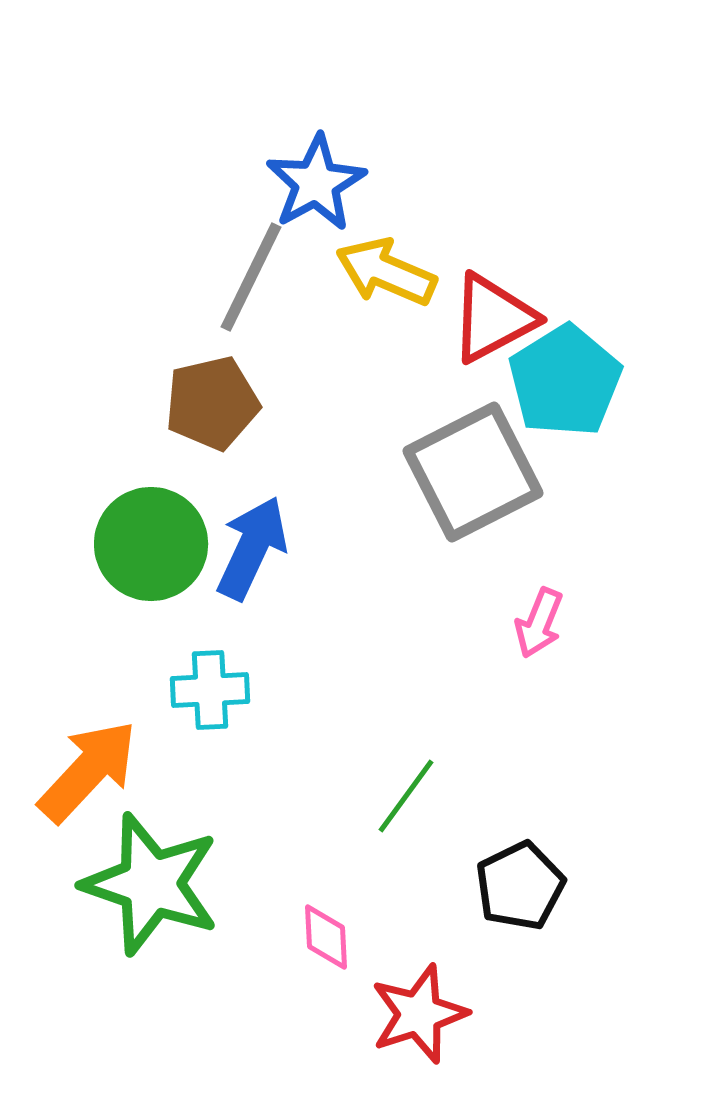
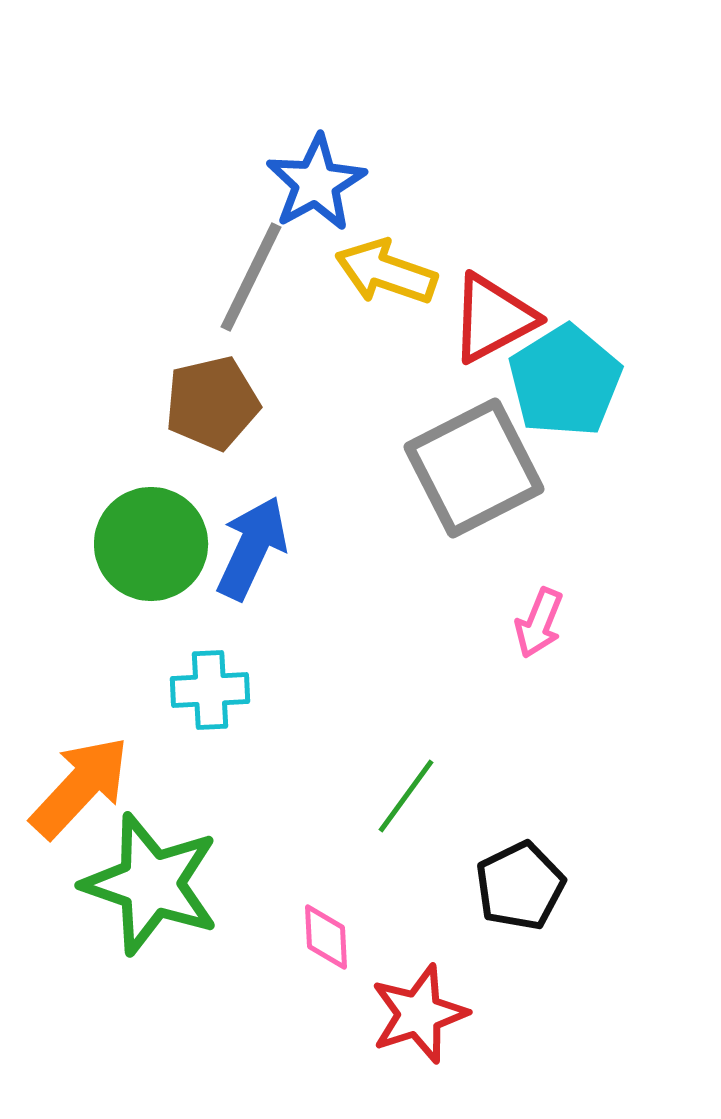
yellow arrow: rotated 4 degrees counterclockwise
gray square: moved 1 px right, 4 px up
orange arrow: moved 8 px left, 16 px down
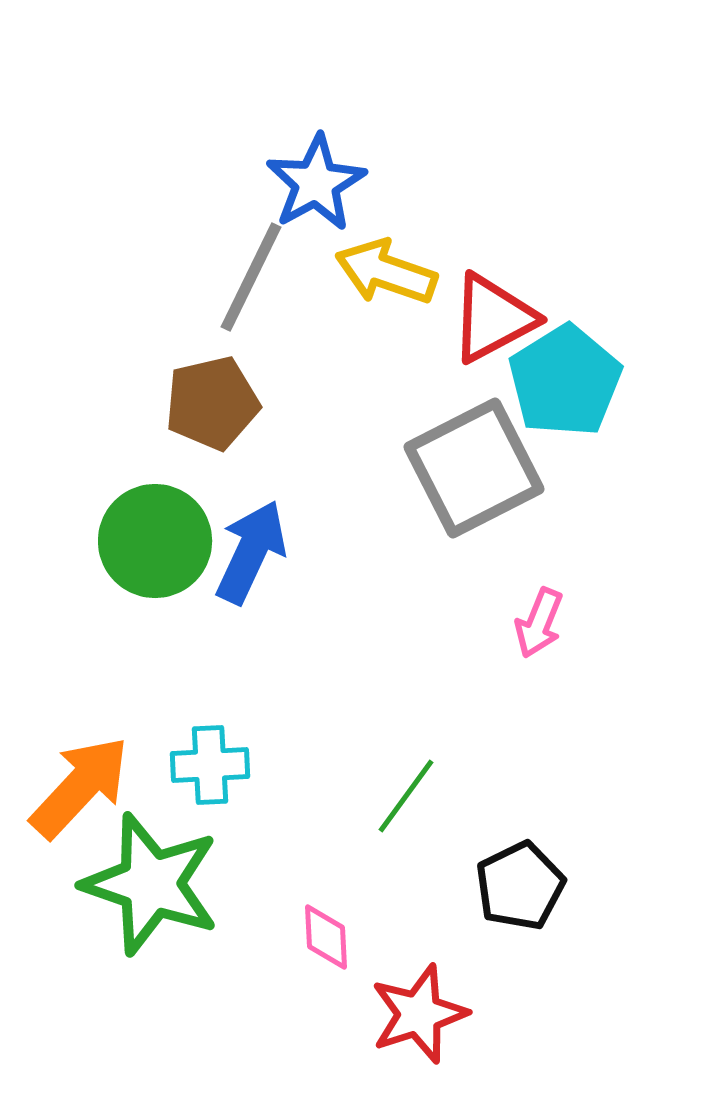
green circle: moved 4 px right, 3 px up
blue arrow: moved 1 px left, 4 px down
cyan cross: moved 75 px down
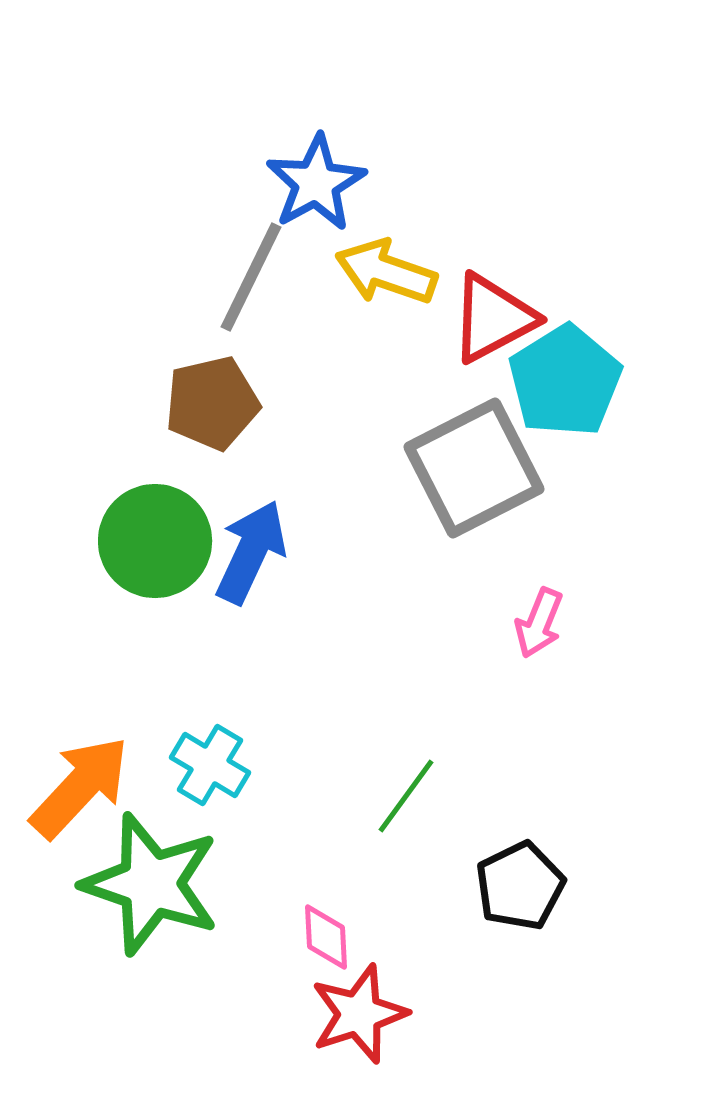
cyan cross: rotated 34 degrees clockwise
red star: moved 60 px left
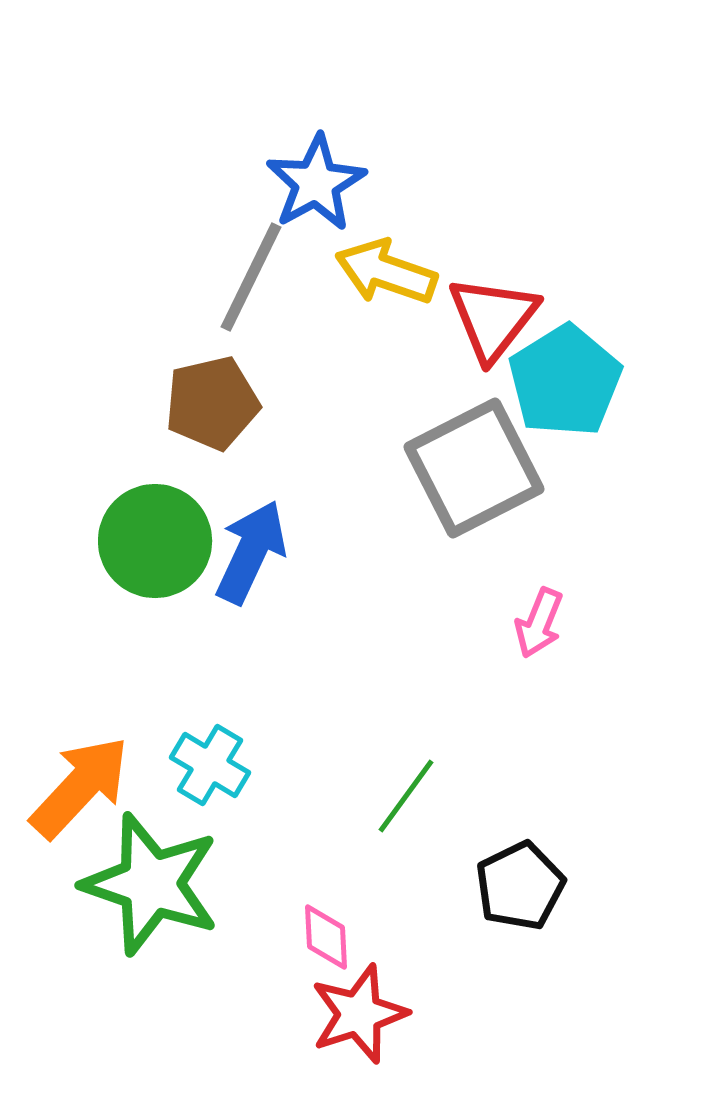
red triangle: rotated 24 degrees counterclockwise
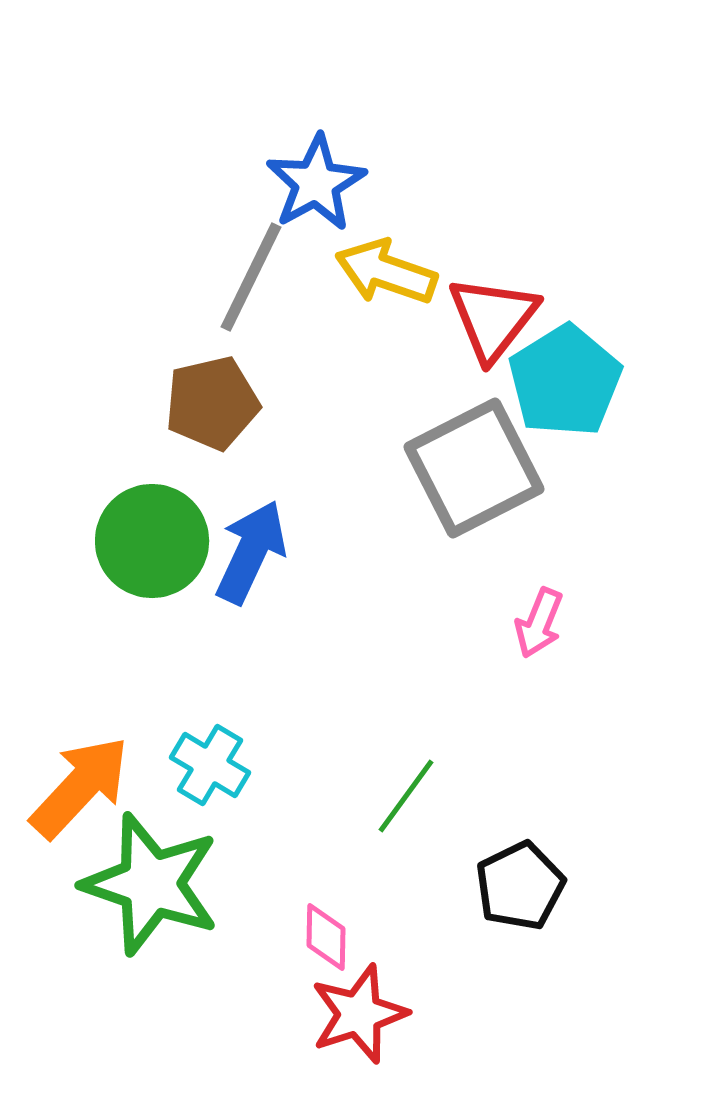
green circle: moved 3 px left
pink diamond: rotated 4 degrees clockwise
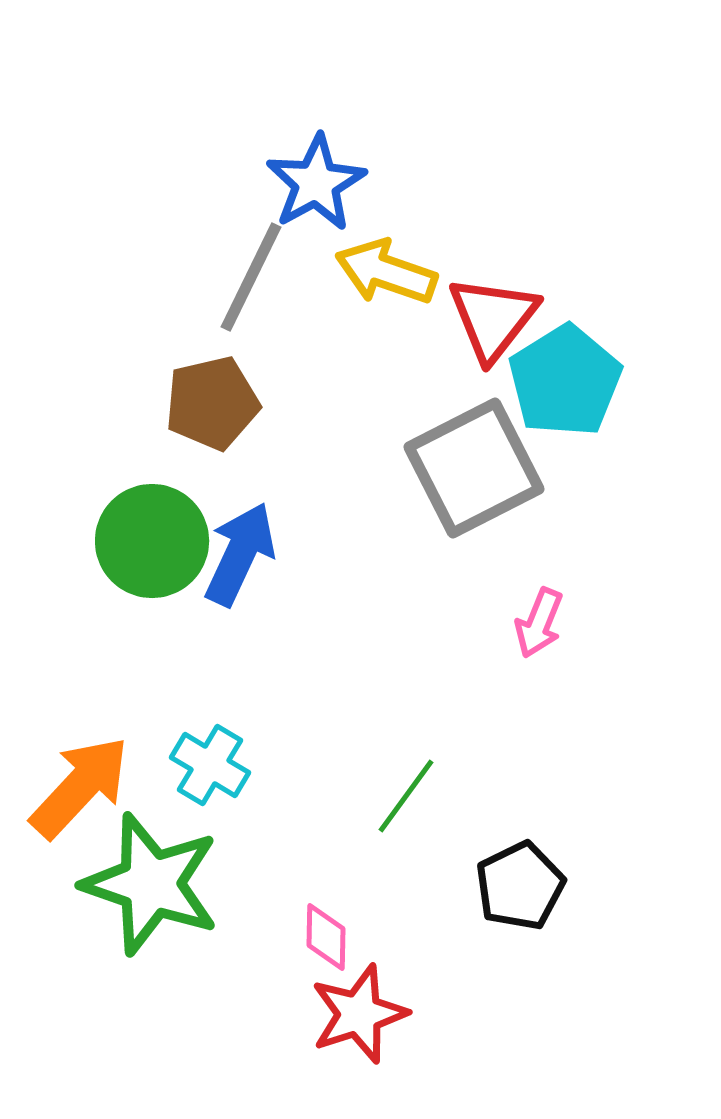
blue arrow: moved 11 px left, 2 px down
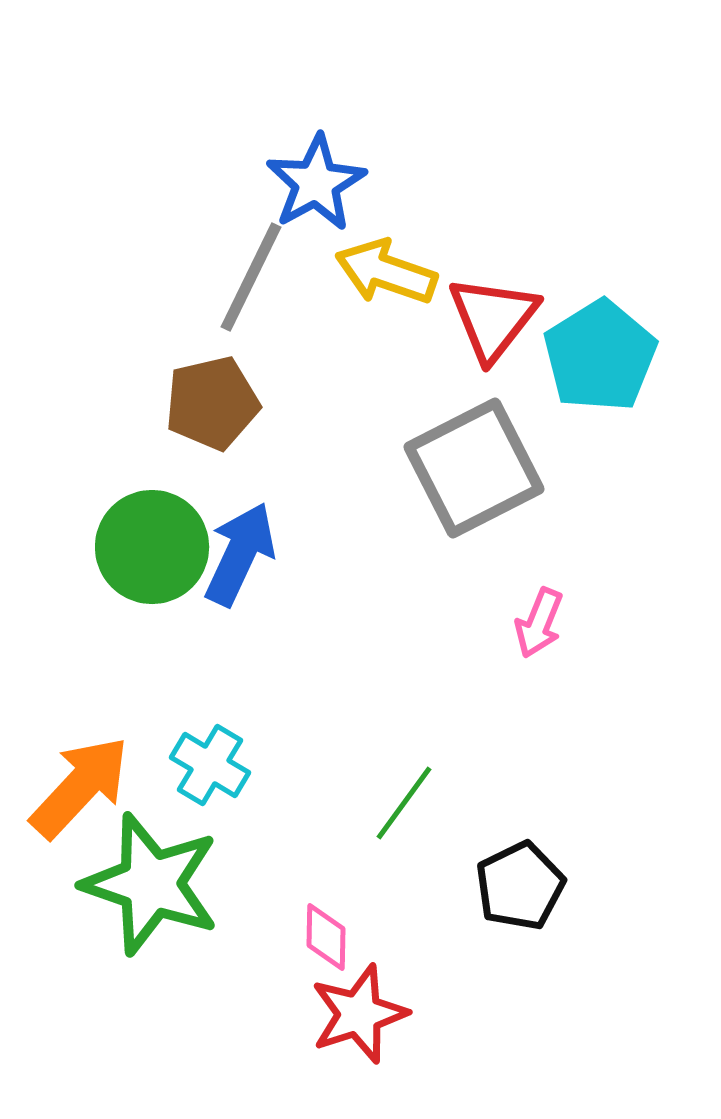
cyan pentagon: moved 35 px right, 25 px up
green circle: moved 6 px down
green line: moved 2 px left, 7 px down
